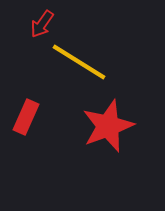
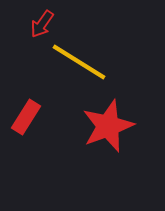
red rectangle: rotated 8 degrees clockwise
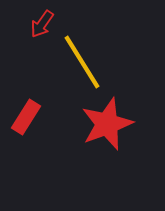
yellow line: moved 3 px right; rotated 26 degrees clockwise
red star: moved 1 px left, 2 px up
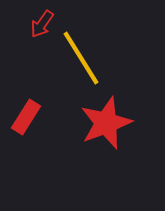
yellow line: moved 1 px left, 4 px up
red star: moved 1 px left, 1 px up
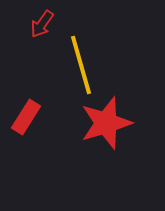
yellow line: moved 7 px down; rotated 16 degrees clockwise
red star: rotated 4 degrees clockwise
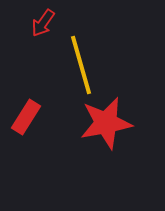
red arrow: moved 1 px right, 1 px up
red star: rotated 6 degrees clockwise
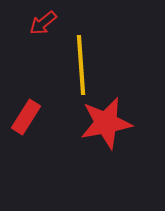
red arrow: rotated 16 degrees clockwise
yellow line: rotated 12 degrees clockwise
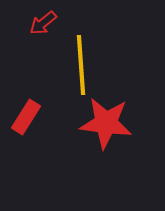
red star: rotated 18 degrees clockwise
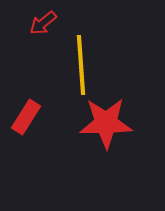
red star: rotated 8 degrees counterclockwise
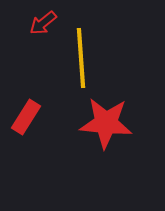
yellow line: moved 7 px up
red star: rotated 6 degrees clockwise
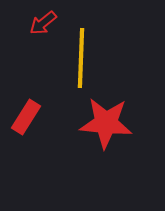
yellow line: rotated 6 degrees clockwise
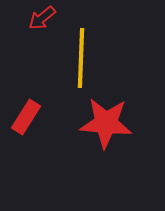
red arrow: moved 1 px left, 5 px up
